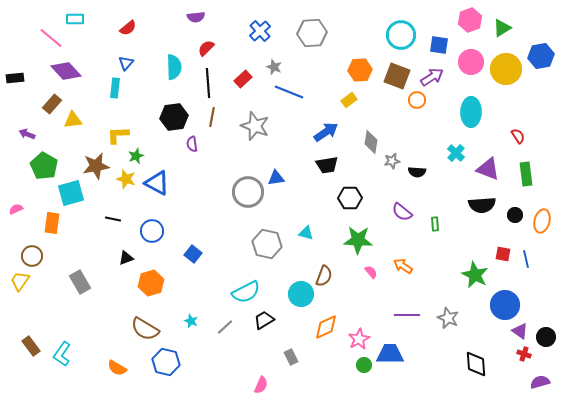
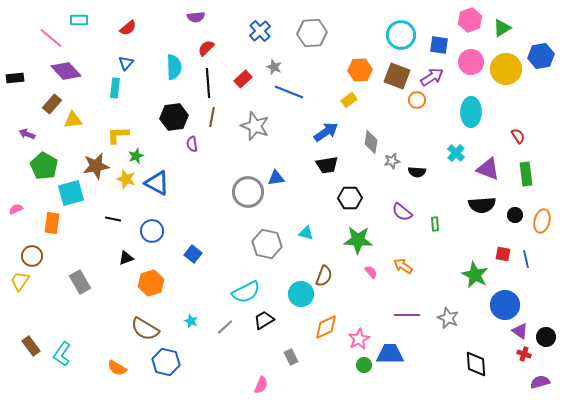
cyan rectangle at (75, 19): moved 4 px right, 1 px down
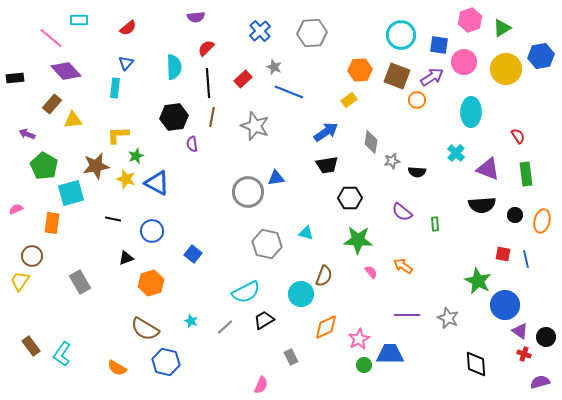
pink circle at (471, 62): moved 7 px left
green star at (475, 275): moved 3 px right, 6 px down
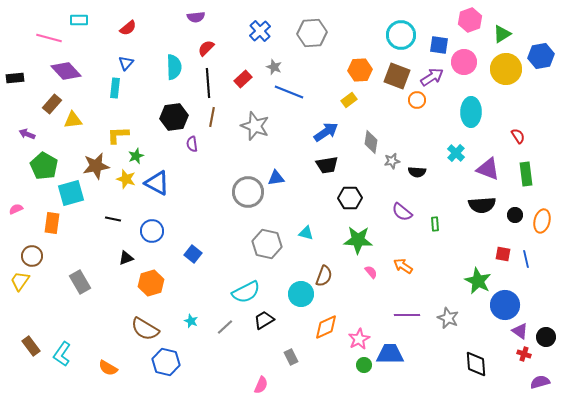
green triangle at (502, 28): moved 6 px down
pink line at (51, 38): moved 2 px left; rotated 25 degrees counterclockwise
orange semicircle at (117, 368): moved 9 px left
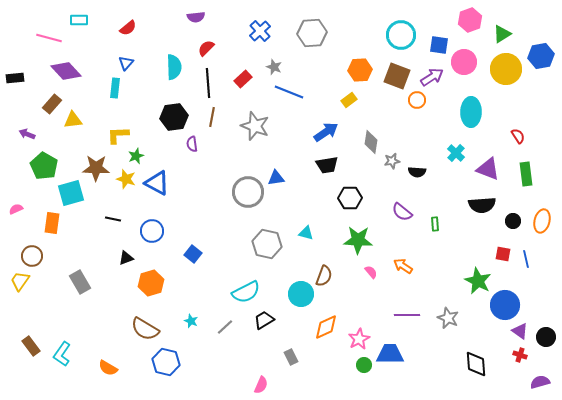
brown star at (96, 166): moved 2 px down; rotated 12 degrees clockwise
black circle at (515, 215): moved 2 px left, 6 px down
red cross at (524, 354): moved 4 px left, 1 px down
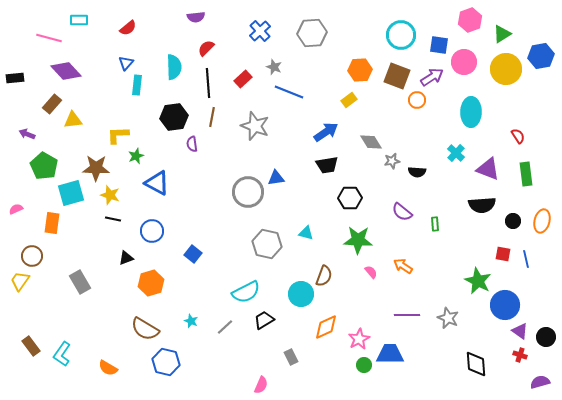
cyan rectangle at (115, 88): moved 22 px right, 3 px up
gray diamond at (371, 142): rotated 40 degrees counterclockwise
yellow star at (126, 179): moved 16 px left, 16 px down
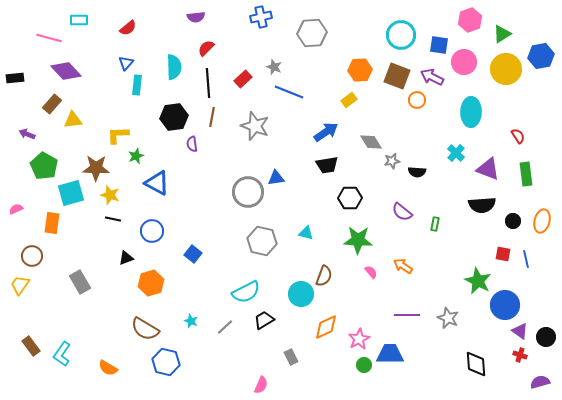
blue cross at (260, 31): moved 1 px right, 14 px up; rotated 30 degrees clockwise
purple arrow at (432, 77): rotated 120 degrees counterclockwise
green rectangle at (435, 224): rotated 16 degrees clockwise
gray hexagon at (267, 244): moved 5 px left, 3 px up
yellow trapezoid at (20, 281): moved 4 px down
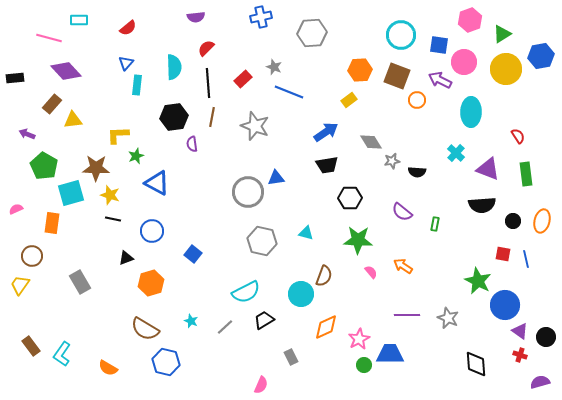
purple arrow at (432, 77): moved 8 px right, 3 px down
